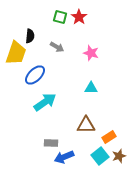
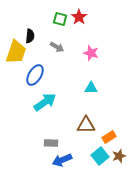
green square: moved 2 px down
yellow trapezoid: moved 1 px up
blue ellipse: rotated 15 degrees counterclockwise
blue arrow: moved 2 px left, 3 px down
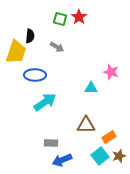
pink star: moved 20 px right, 19 px down
blue ellipse: rotated 60 degrees clockwise
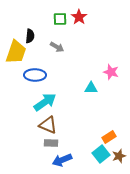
green square: rotated 16 degrees counterclockwise
brown triangle: moved 38 px left; rotated 24 degrees clockwise
cyan square: moved 1 px right, 2 px up
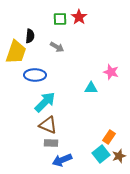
cyan arrow: rotated 10 degrees counterclockwise
orange rectangle: rotated 24 degrees counterclockwise
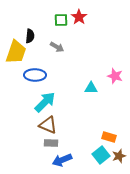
green square: moved 1 px right, 1 px down
pink star: moved 4 px right, 4 px down
orange rectangle: rotated 72 degrees clockwise
cyan square: moved 1 px down
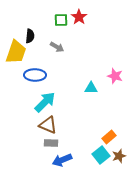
orange rectangle: rotated 56 degrees counterclockwise
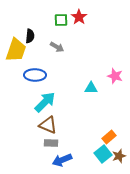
yellow trapezoid: moved 2 px up
cyan square: moved 2 px right, 1 px up
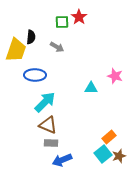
green square: moved 1 px right, 2 px down
black semicircle: moved 1 px right, 1 px down
